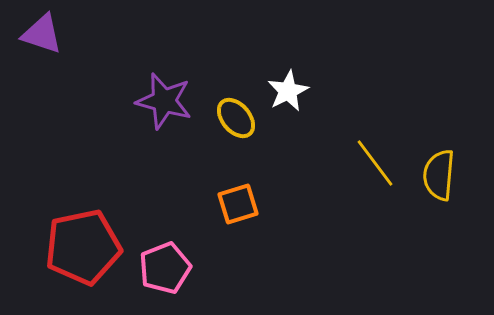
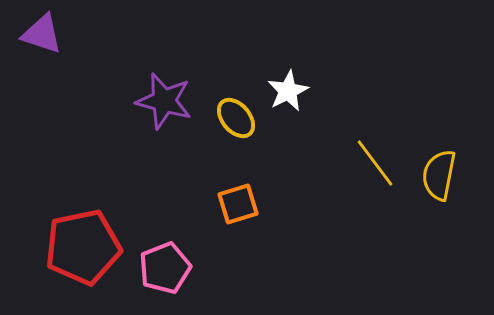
yellow semicircle: rotated 6 degrees clockwise
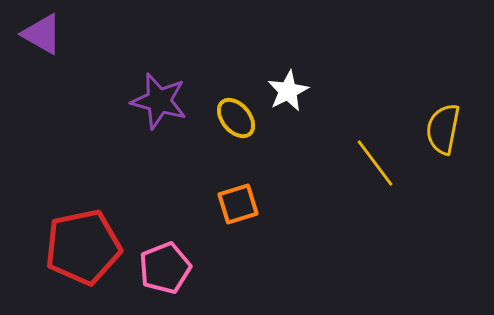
purple triangle: rotated 12 degrees clockwise
purple star: moved 5 px left
yellow semicircle: moved 4 px right, 46 px up
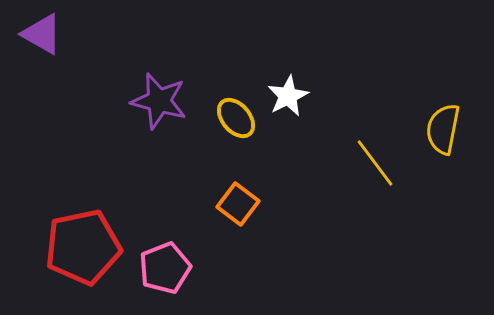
white star: moved 5 px down
orange square: rotated 36 degrees counterclockwise
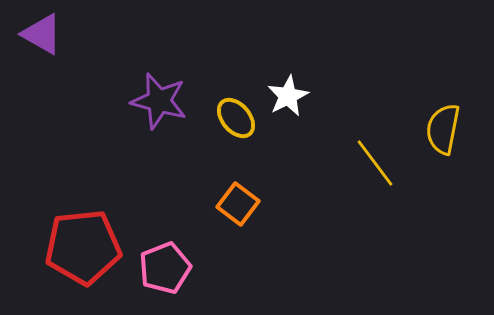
red pentagon: rotated 6 degrees clockwise
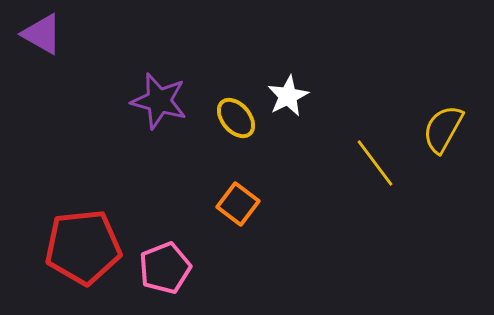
yellow semicircle: rotated 18 degrees clockwise
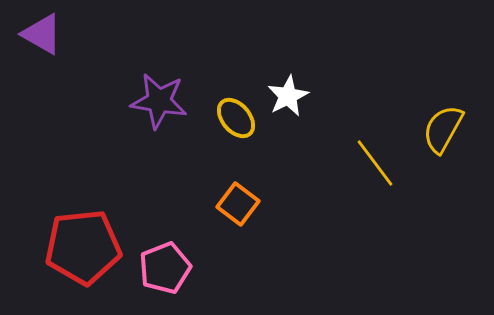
purple star: rotated 6 degrees counterclockwise
